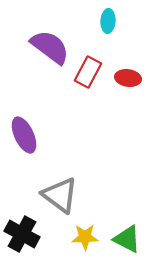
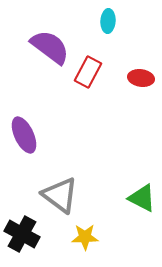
red ellipse: moved 13 px right
green triangle: moved 15 px right, 41 px up
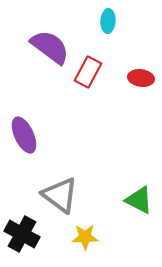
green triangle: moved 3 px left, 2 px down
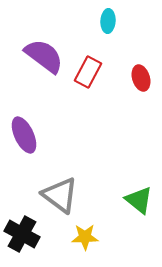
purple semicircle: moved 6 px left, 9 px down
red ellipse: rotated 65 degrees clockwise
green triangle: rotated 12 degrees clockwise
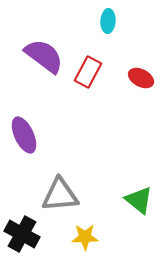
red ellipse: rotated 45 degrees counterclockwise
gray triangle: rotated 42 degrees counterclockwise
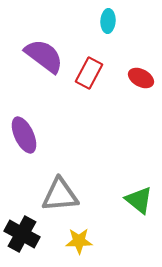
red rectangle: moved 1 px right, 1 px down
yellow star: moved 6 px left, 4 px down
